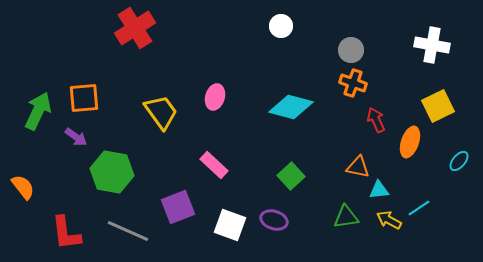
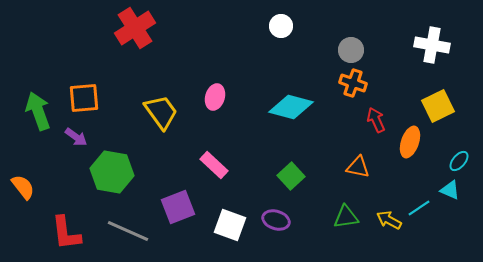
green arrow: rotated 45 degrees counterclockwise
cyan triangle: moved 71 px right; rotated 30 degrees clockwise
purple ellipse: moved 2 px right
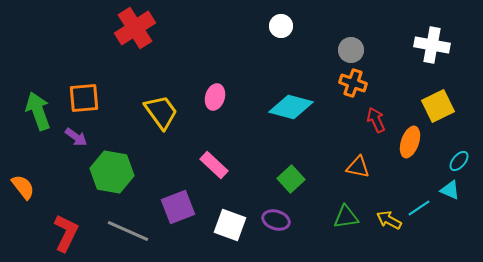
green square: moved 3 px down
red L-shape: rotated 147 degrees counterclockwise
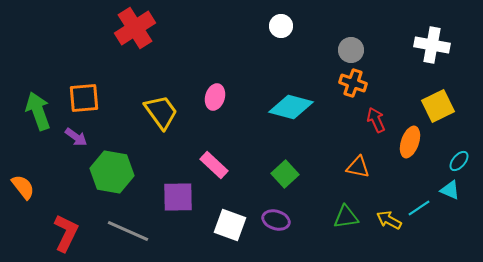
green square: moved 6 px left, 5 px up
purple square: moved 10 px up; rotated 20 degrees clockwise
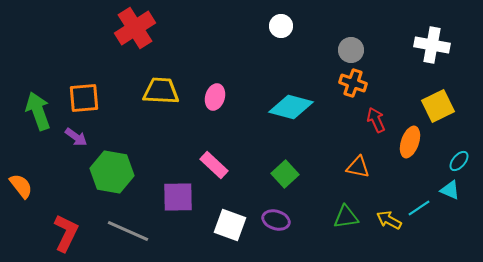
yellow trapezoid: moved 21 px up; rotated 51 degrees counterclockwise
orange semicircle: moved 2 px left, 1 px up
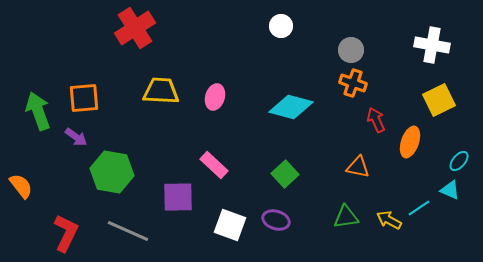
yellow square: moved 1 px right, 6 px up
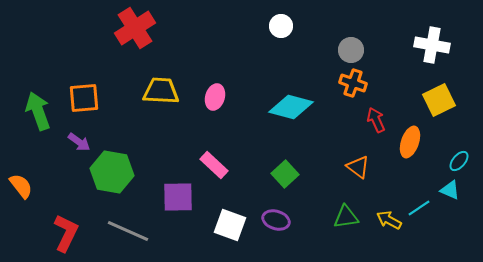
purple arrow: moved 3 px right, 5 px down
orange triangle: rotated 25 degrees clockwise
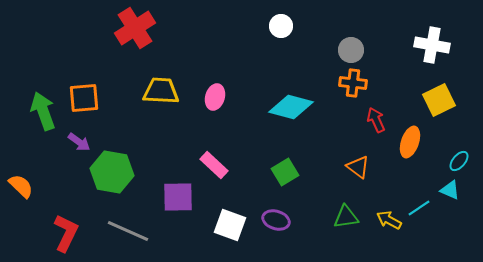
orange cross: rotated 12 degrees counterclockwise
green arrow: moved 5 px right
green square: moved 2 px up; rotated 12 degrees clockwise
orange semicircle: rotated 8 degrees counterclockwise
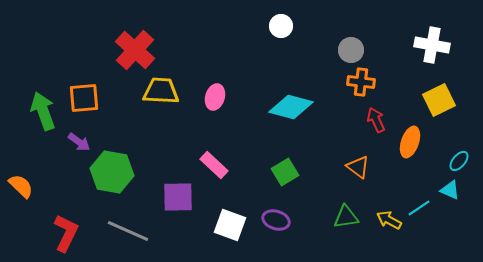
red cross: moved 22 px down; rotated 15 degrees counterclockwise
orange cross: moved 8 px right, 1 px up
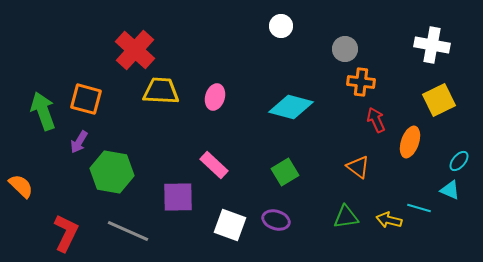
gray circle: moved 6 px left, 1 px up
orange square: moved 2 px right, 1 px down; rotated 20 degrees clockwise
purple arrow: rotated 85 degrees clockwise
cyan line: rotated 50 degrees clockwise
yellow arrow: rotated 15 degrees counterclockwise
